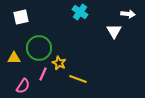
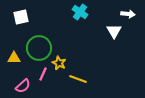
pink semicircle: rotated 14 degrees clockwise
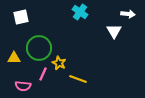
pink semicircle: rotated 49 degrees clockwise
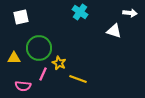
white arrow: moved 2 px right, 1 px up
white triangle: rotated 42 degrees counterclockwise
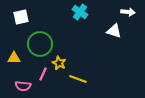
white arrow: moved 2 px left, 1 px up
green circle: moved 1 px right, 4 px up
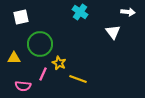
white triangle: moved 1 px left, 1 px down; rotated 35 degrees clockwise
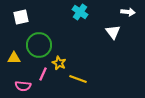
green circle: moved 1 px left, 1 px down
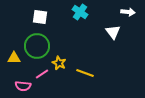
white square: moved 19 px right; rotated 21 degrees clockwise
green circle: moved 2 px left, 1 px down
pink line: moved 1 px left; rotated 32 degrees clockwise
yellow line: moved 7 px right, 6 px up
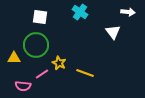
green circle: moved 1 px left, 1 px up
